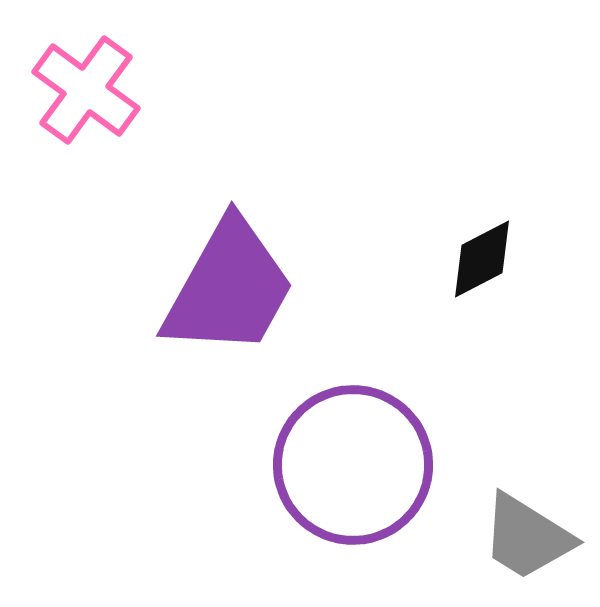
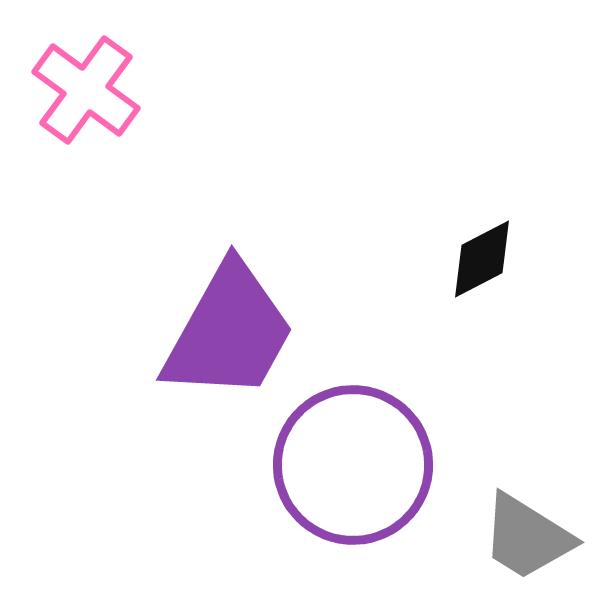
purple trapezoid: moved 44 px down
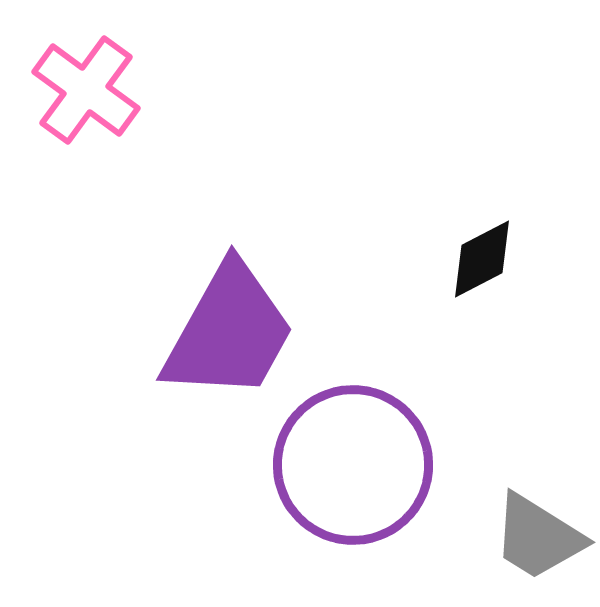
gray trapezoid: moved 11 px right
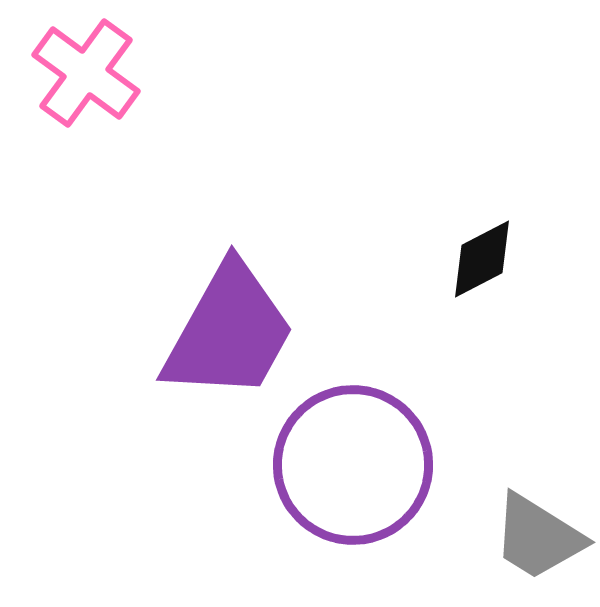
pink cross: moved 17 px up
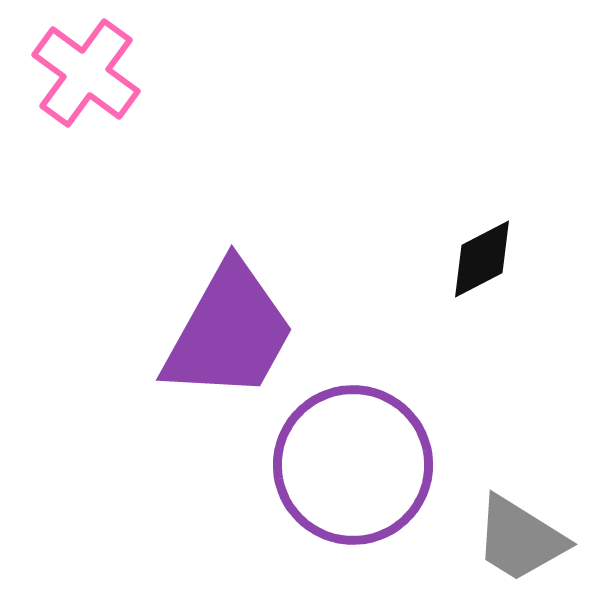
gray trapezoid: moved 18 px left, 2 px down
